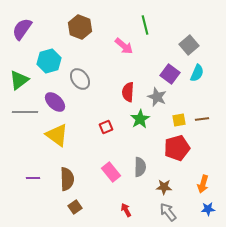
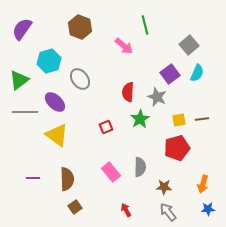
purple square: rotated 18 degrees clockwise
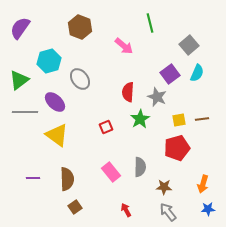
green line: moved 5 px right, 2 px up
purple semicircle: moved 2 px left, 1 px up
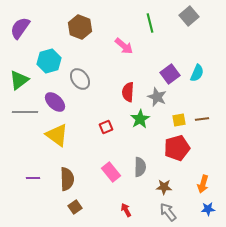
gray square: moved 29 px up
